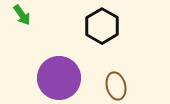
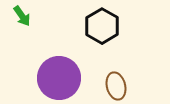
green arrow: moved 1 px down
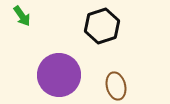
black hexagon: rotated 12 degrees clockwise
purple circle: moved 3 px up
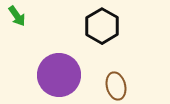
green arrow: moved 5 px left
black hexagon: rotated 12 degrees counterclockwise
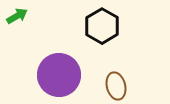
green arrow: rotated 85 degrees counterclockwise
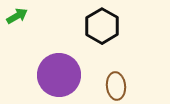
brown ellipse: rotated 8 degrees clockwise
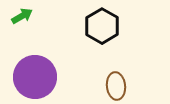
green arrow: moved 5 px right
purple circle: moved 24 px left, 2 px down
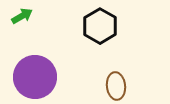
black hexagon: moved 2 px left
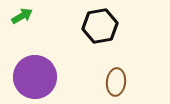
black hexagon: rotated 20 degrees clockwise
brown ellipse: moved 4 px up; rotated 12 degrees clockwise
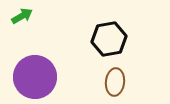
black hexagon: moved 9 px right, 13 px down
brown ellipse: moved 1 px left
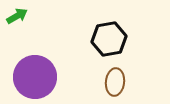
green arrow: moved 5 px left
